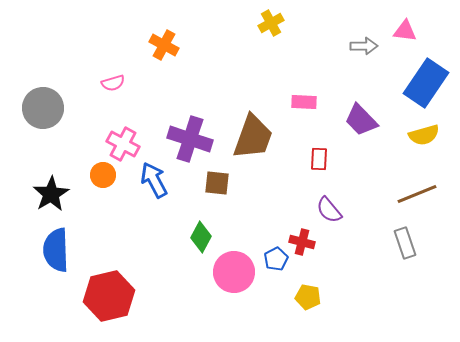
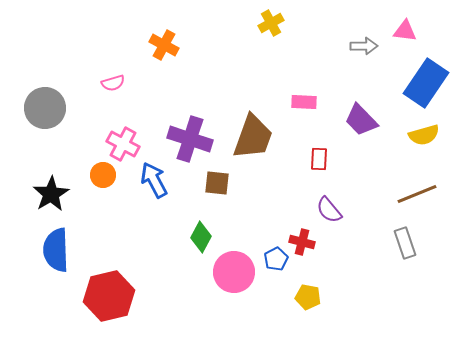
gray circle: moved 2 px right
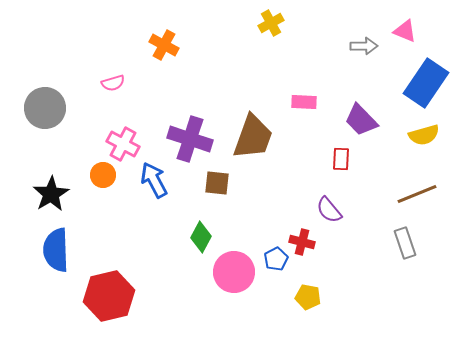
pink triangle: rotated 15 degrees clockwise
red rectangle: moved 22 px right
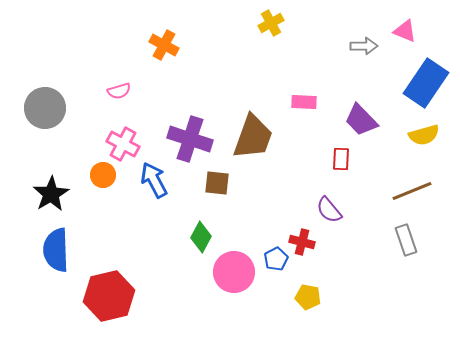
pink semicircle: moved 6 px right, 8 px down
brown line: moved 5 px left, 3 px up
gray rectangle: moved 1 px right, 3 px up
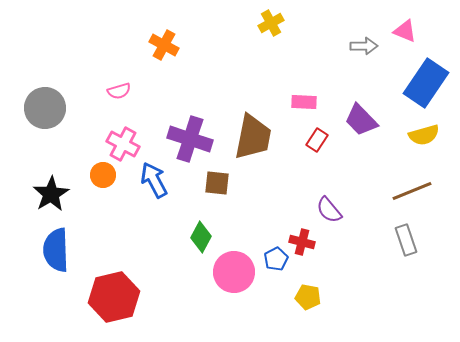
brown trapezoid: rotated 9 degrees counterclockwise
red rectangle: moved 24 px left, 19 px up; rotated 30 degrees clockwise
red hexagon: moved 5 px right, 1 px down
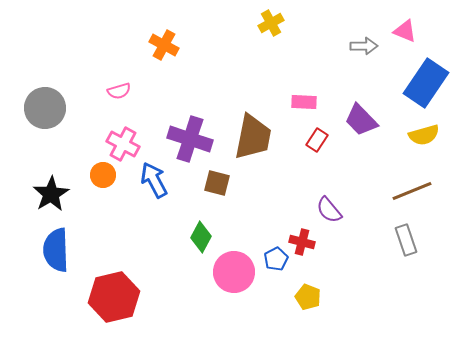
brown square: rotated 8 degrees clockwise
yellow pentagon: rotated 10 degrees clockwise
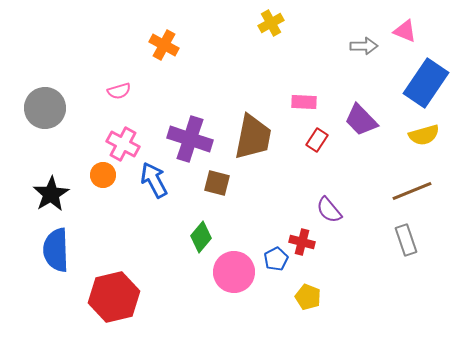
green diamond: rotated 12 degrees clockwise
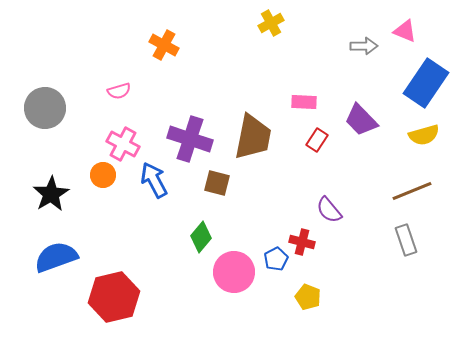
blue semicircle: moved 7 px down; rotated 72 degrees clockwise
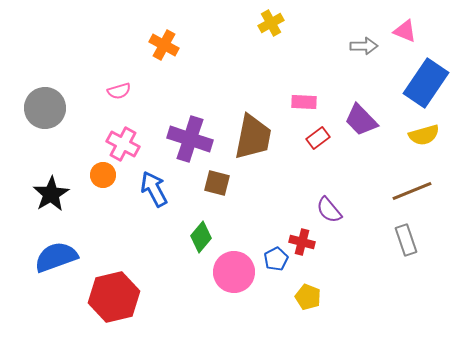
red rectangle: moved 1 px right, 2 px up; rotated 20 degrees clockwise
blue arrow: moved 9 px down
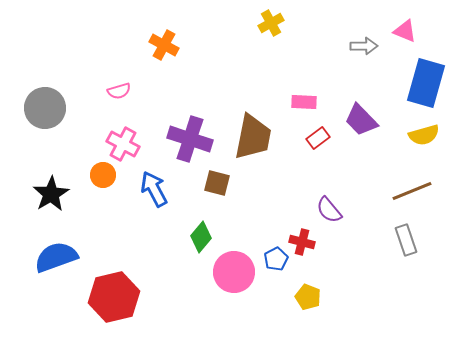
blue rectangle: rotated 18 degrees counterclockwise
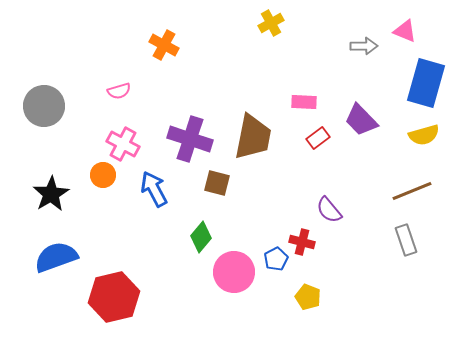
gray circle: moved 1 px left, 2 px up
